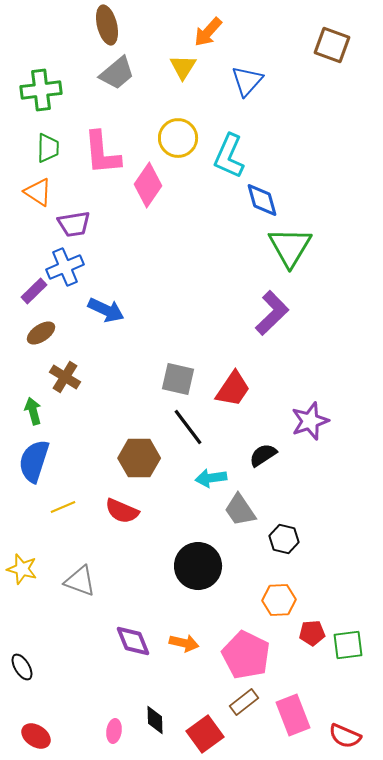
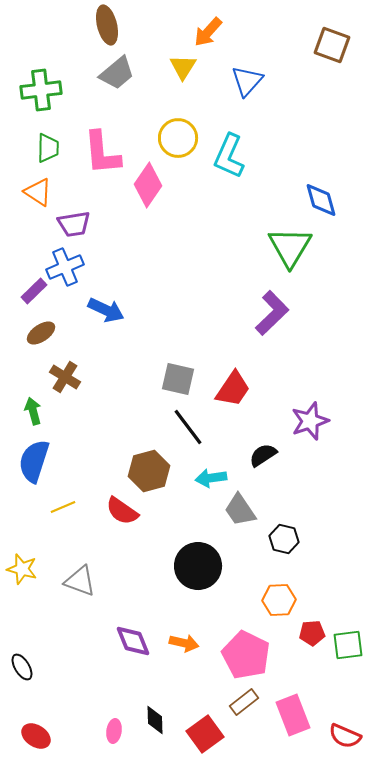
blue diamond at (262, 200): moved 59 px right
brown hexagon at (139, 458): moved 10 px right, 13 px down; rotated 15 degrees counterclockwise
red semicircle at (122, 511): rotated 12 degrees clockwise
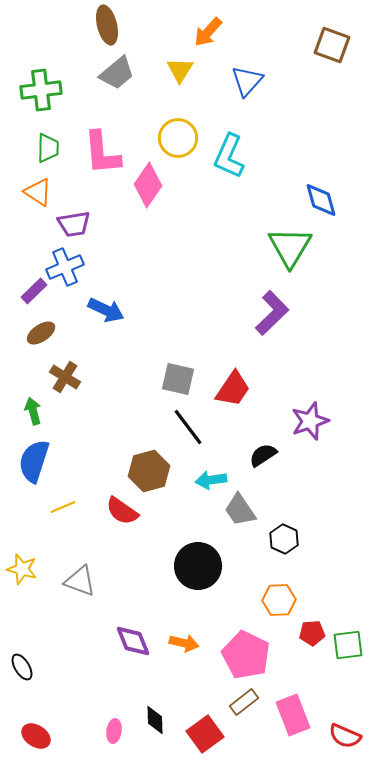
yellow triangle at (183, 67): moved 3 px left, 3 px down
cyan arrow at (211, 478): moved 2 px down
black hexagon at (284, 539): rotated 12 degrees clockwise
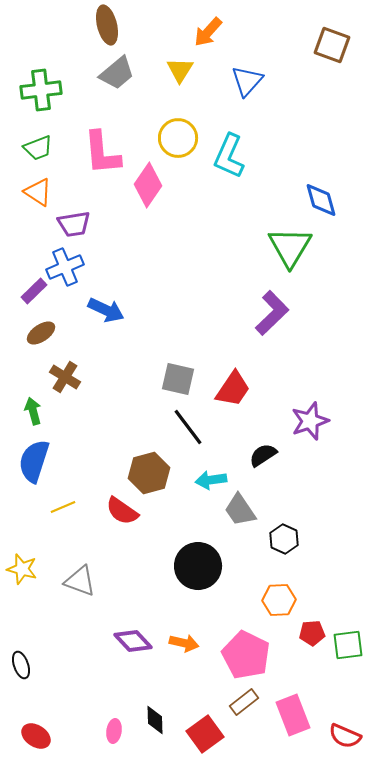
green trapezoid at (48, 148): moved 10 px left; rotated 68 degrees clockwise
brown hexagon at (149, 471): moved 2 px down
purple diamond at (133, 641): rotated 21 degrees counterclockwise
black ellipse at (22, 667): moved 1 px left, 2 px up; rotated 12 degrees clockwise
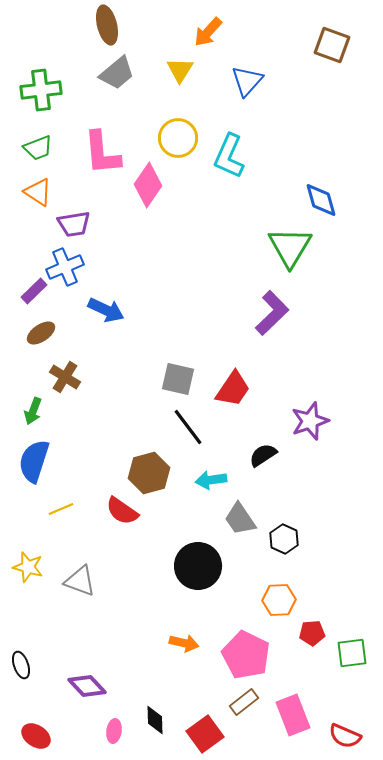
green arrow at (33, 411): rotated 144 degrees counterclockwise
yellow line at (63, 507): moved 2 px left, 2 px down
gray trapezoid at (240, 510): moved 9 px down
yellow star at (22, 569): moved 6 px right, 2 px up
purple diamond at (133, 641): moved 46 px left, 45 px down
green square at (348, 645): moved 4 px right, 8 px down
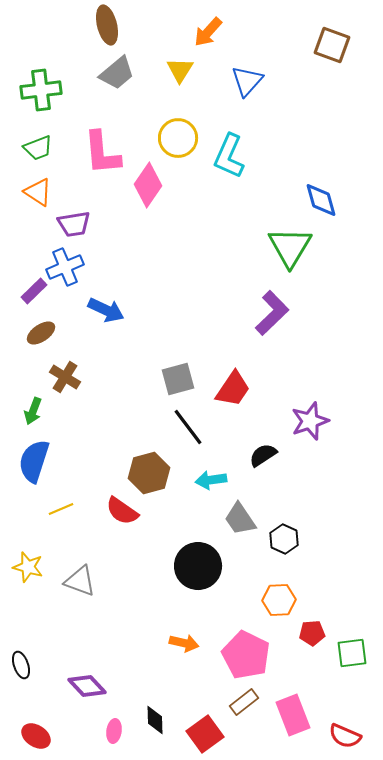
gray square at (178, 379): rotated 28 degrees counterclockwise
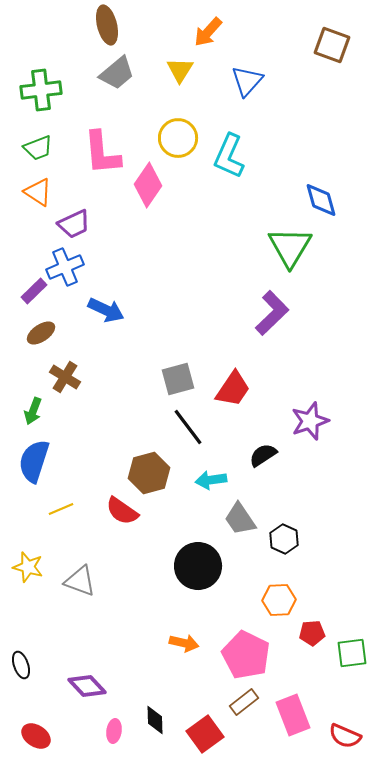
purple trapezoid at (74, 224): rotated 16 degrees counterclockwise
